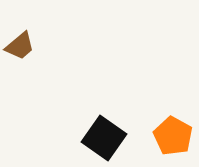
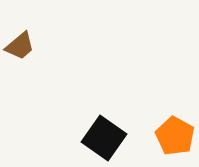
orange pentagon: moved 2 px right
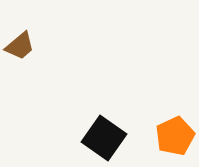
orange pentagon: rotated 18 degrees clockwise
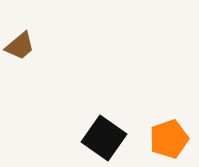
orange pentagon: moved 6 px left, 3 px down; rotated 6 degrees clockwise
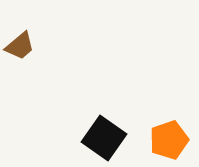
orange pentagon: moved 1 px down
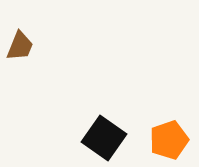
brown trapezoid: rotated 28 degrees counterclockwise
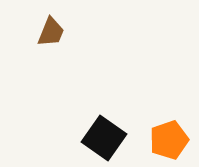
brown trapezoid: moved 31 px right, 14 px up
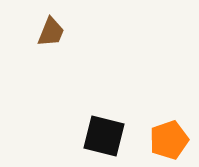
black square: moved 2 px up; rotated 21 degrees counterclockwise
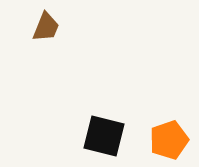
brown trapezoid: moved 5 px left, 5 px up
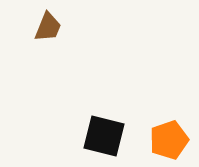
brown trapezoid: moved 2 px right
